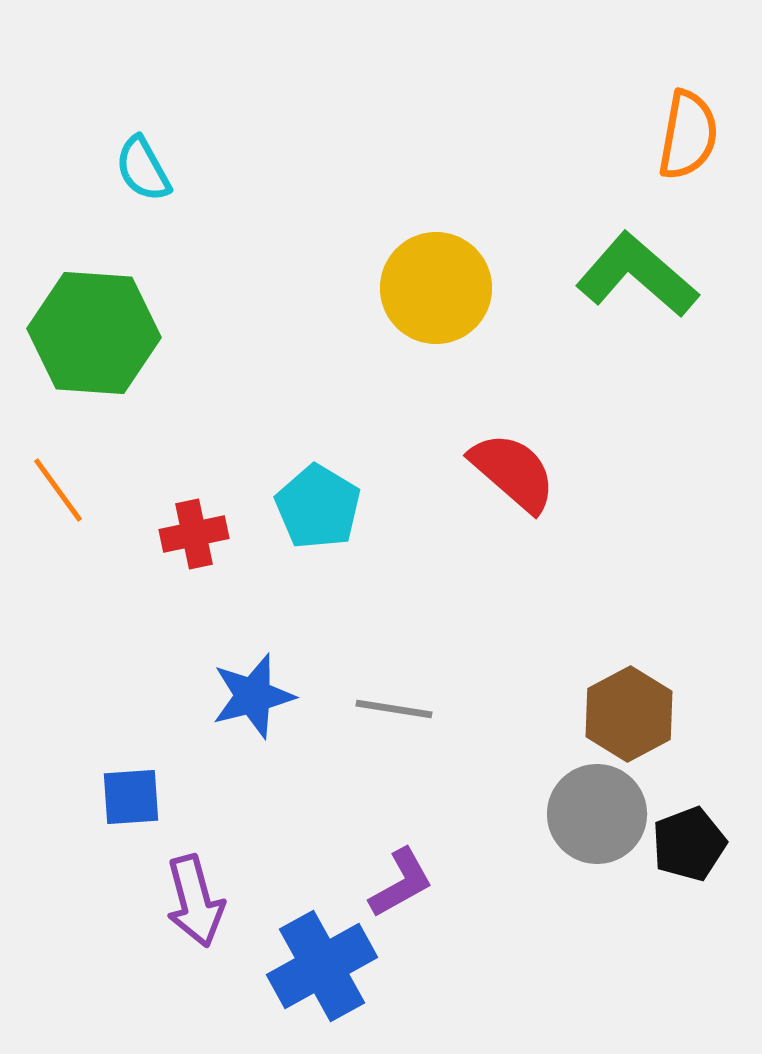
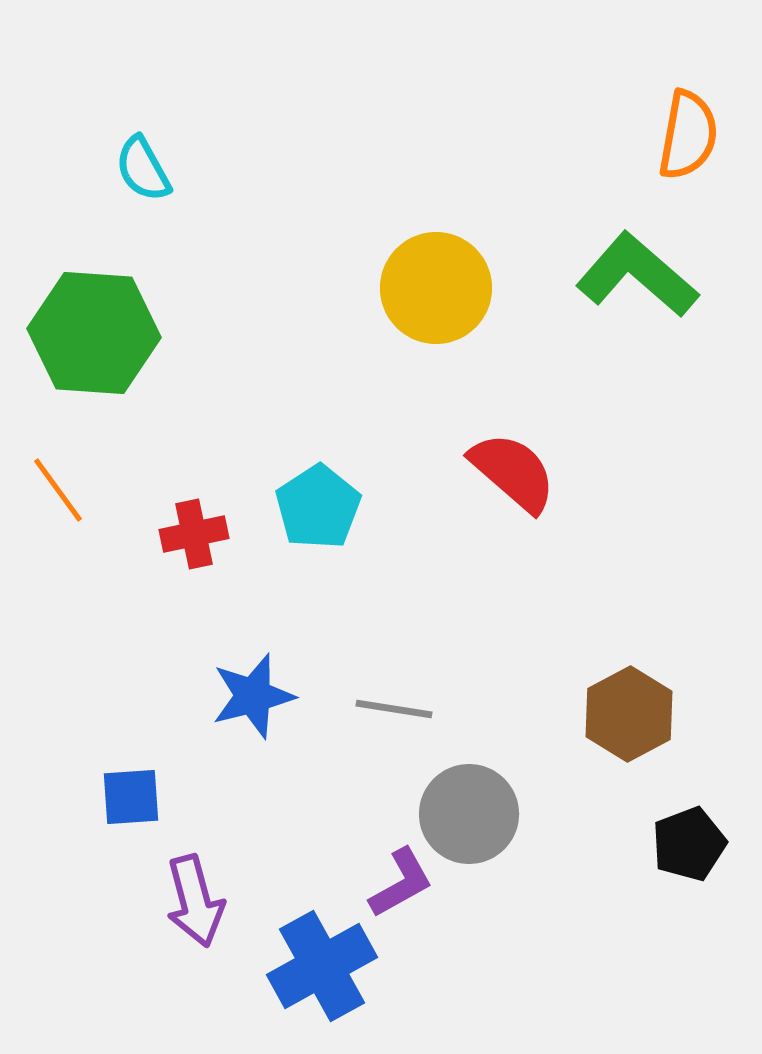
cyan pentagon: rotated 8 degrees clockwise
gray circle: moved 128 px left
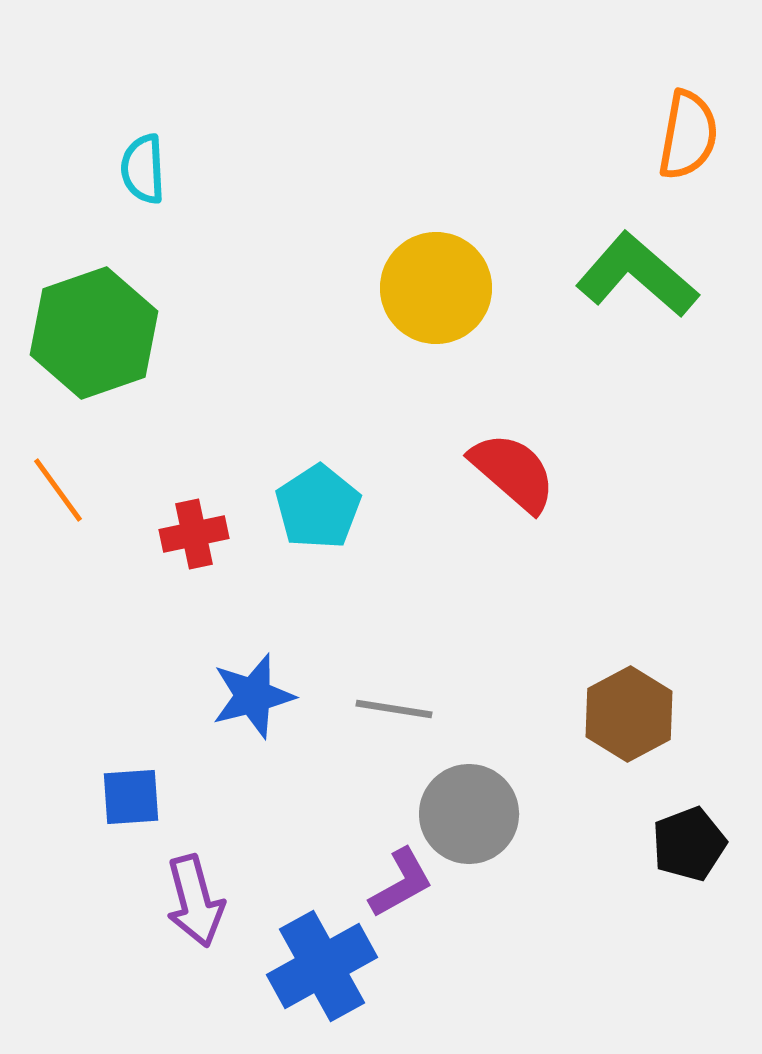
cyan semicircle: rotated 26 degrees clockwise
green hexagon: rotated 23 degrees counterclockwise
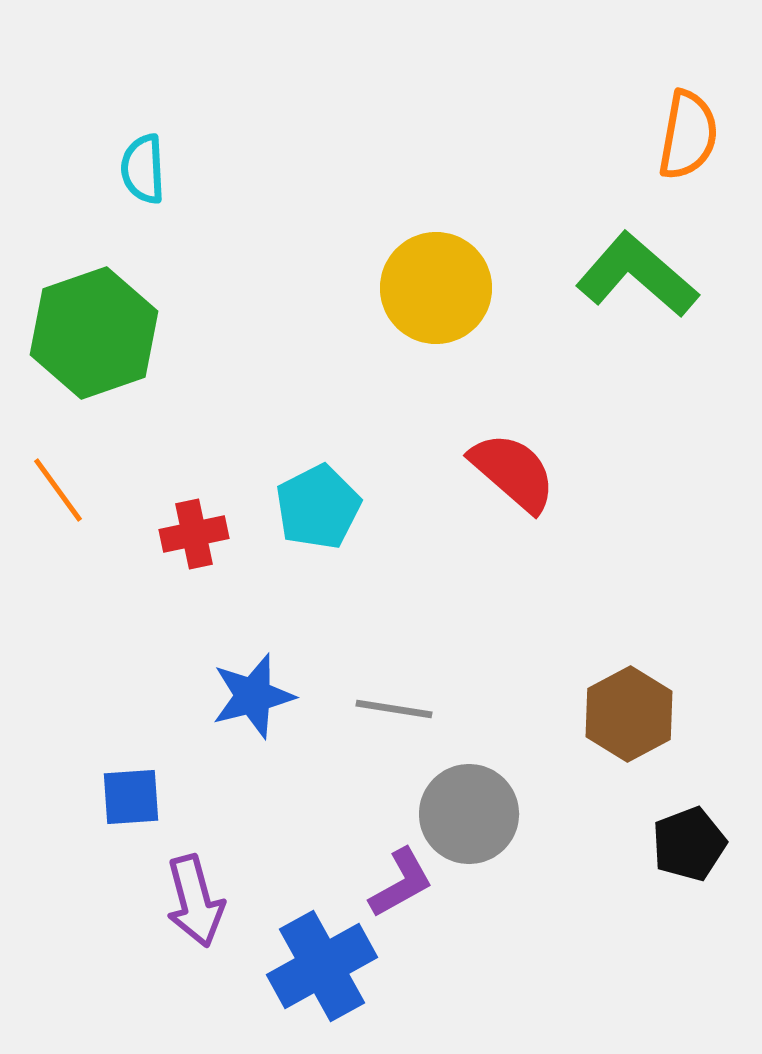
cyan pentagon: rotated 6 degrees clockwise
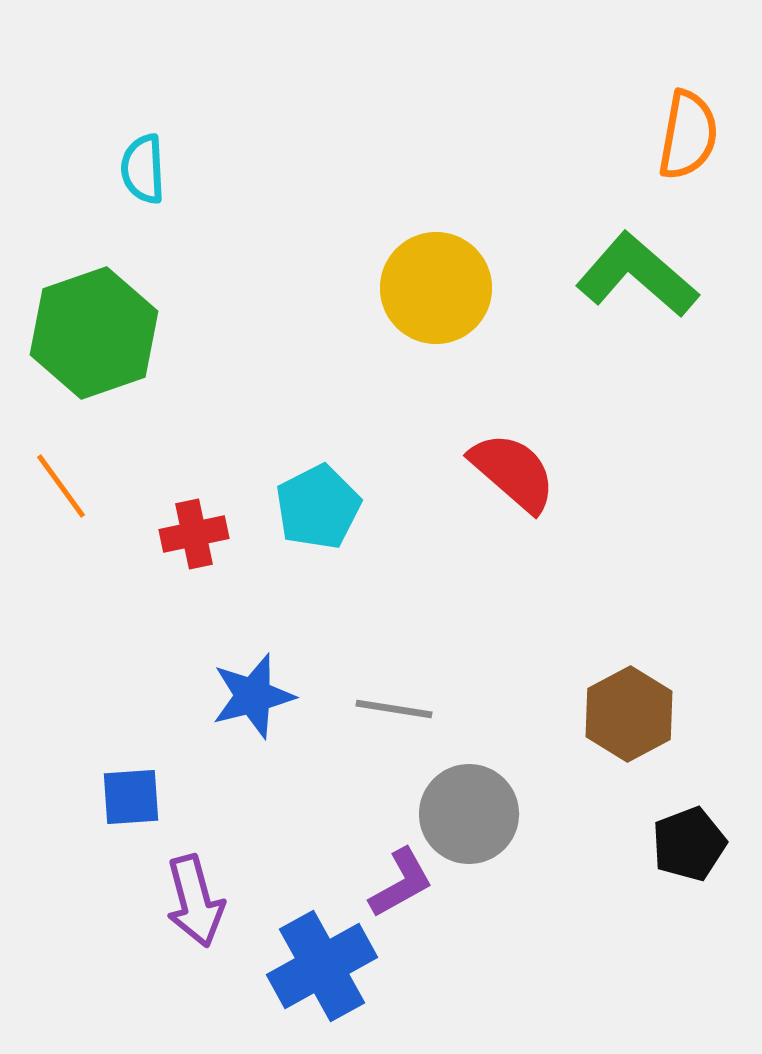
orange line: moved 3 px right, 4 px up
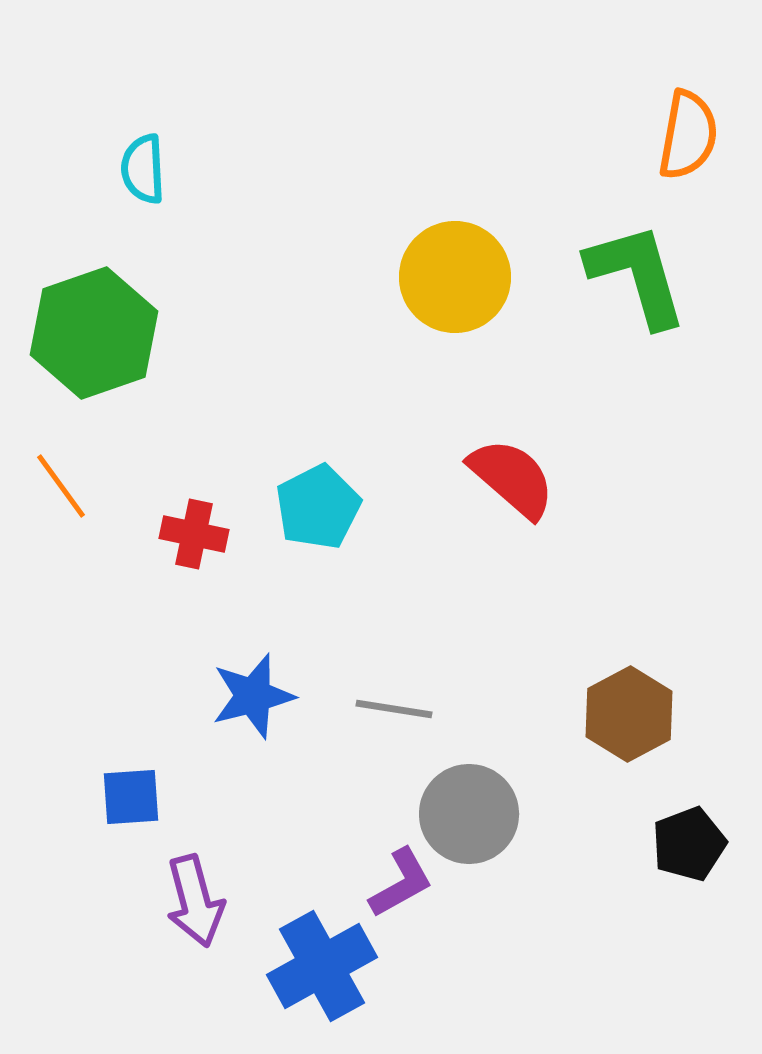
green L-shape: rotated 33 degrees clockwise
yellow circle: moved 19 px right, 11 px up
red semicircle: moved 1 px left, 6 px down
red cross: rotated 24 degrees clockwise
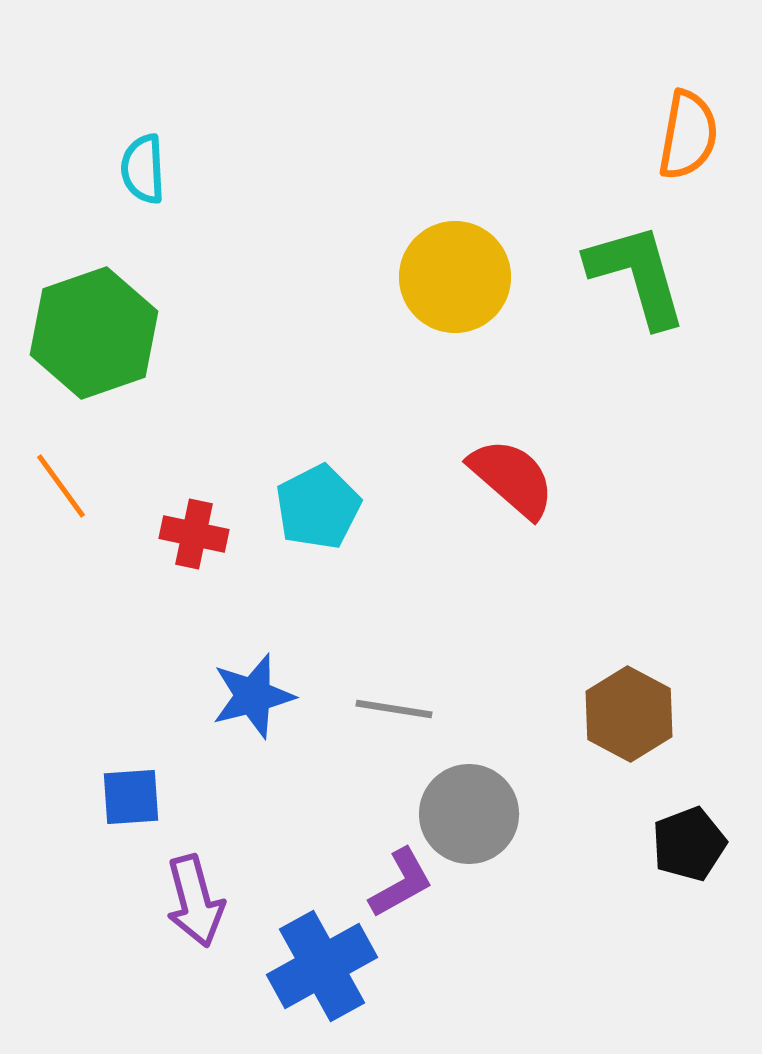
brown hexagon: rotated 4 degrees counterclockwise
